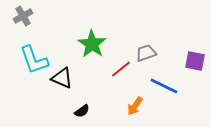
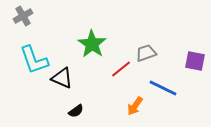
blue line: moved 1 px left, 2 px down
black semicircle: moved 6 px left
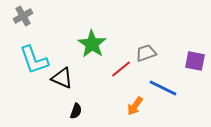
black semicircle: rotated 35 degrees counterclockwise
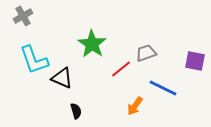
black semicircle: rotated 35 degrees counterclockwise
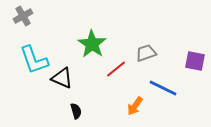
red line: moved 5 px left
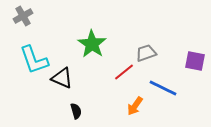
red line: moved 8 px right, 3 px down
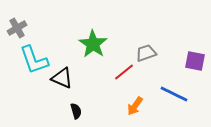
gray cross: moved 6 px left, 12 px down
green star: moved 1 px right
blue line: moved 11 px right, 6 px down
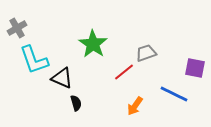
purple square: moved 7 px down
black semicircle: moved 8 px up
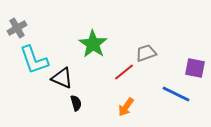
blue line: moved 2 px right
orange arrow: moved 9 px left, 1 px down
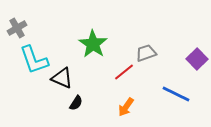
purple square: moved 2 px right, 9 px up; rotated 35 degrees clockwise
black semicircle: rotated 49 degrees clockwise
